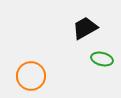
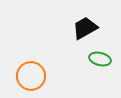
green ellipse: moved 2 px left
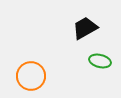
green ellipse: moved 2 px down
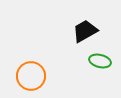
black trapezoid: moved 3 px down
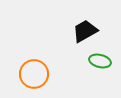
orange circle: moved 3 px right, 2 px up
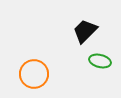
black trapezoid: rotated 16 degrees counterclockwise
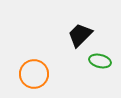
black trapezoid: moved 5 px left, 4 px down
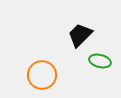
orange circle: moved 8 px right, 1 px down
